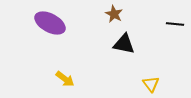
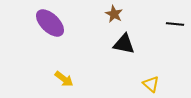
purple ellipse: rotated 16 degrees clockwise
yellow arrow: moved 1 px left
yellow triangle: rotated 12 degrees counterclockwise
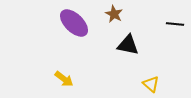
purple ellipse: moved 24 px right
black triangle: moved 4 px right, 1 px down
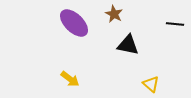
yellow arrow: moved 6 px right
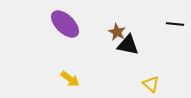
brown star: moved 3 px right, 18 px down
purple ellipse: moved 9 px left, 1 px down
